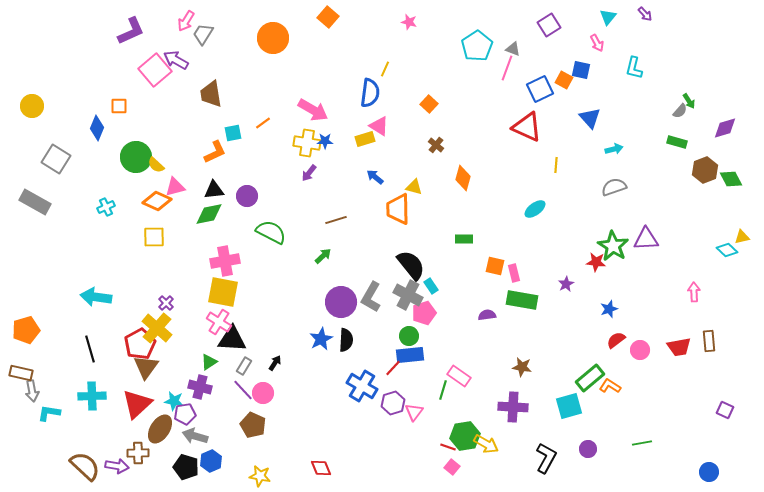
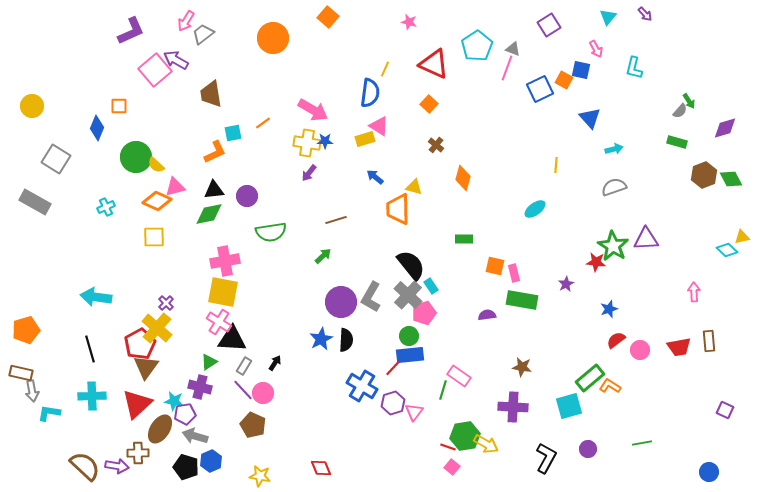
gray trapezoid at (203, 34): rotated 20 degrees clockwise
pink arrow at (597, 43): moved 1 px left, 6 px down
red triangle at (527, 127): moved 93 px left, 63 px up
brown hexagon at (705, 170): moved 1 px left, 5 px down
green semicircle at (271, 232): rotated 144 degrees clockwise
gray cross at (408, 295): rotated 16 degrees clockwise
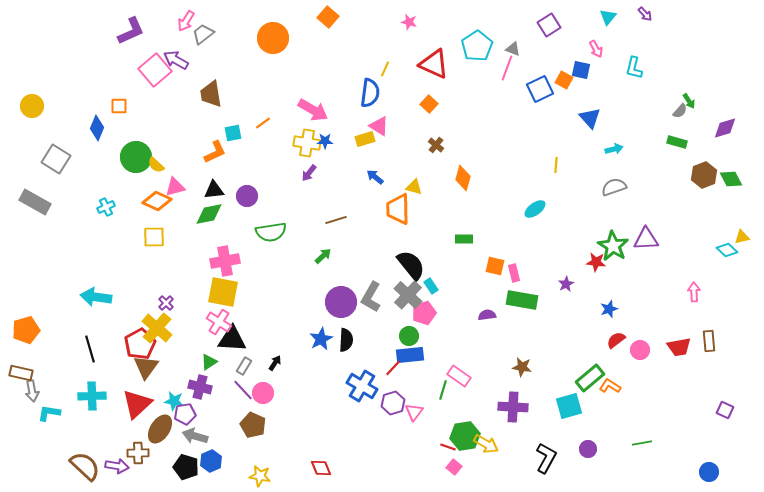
pink square at (452, 467): moved 2 px right
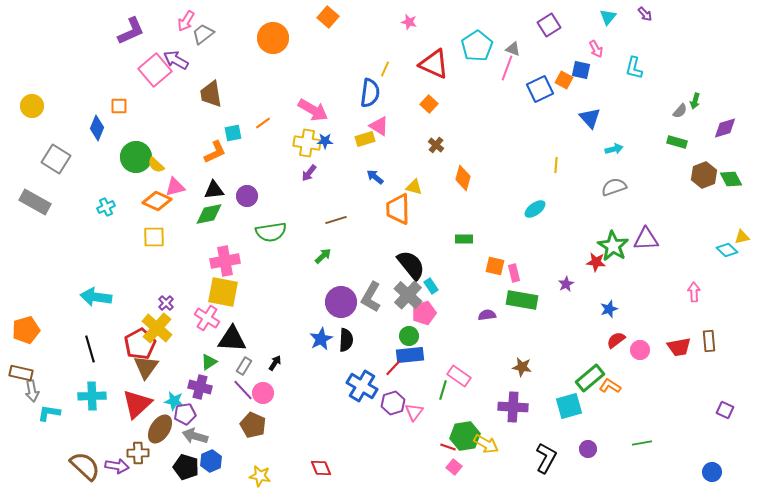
green arrow at (689, 101): moved 6 px right; rotated 49 degrees clockwise
pink cross at (219, 322): moved 12 px left, 4 px up
blue circle at (709, 472): moved 3 px right
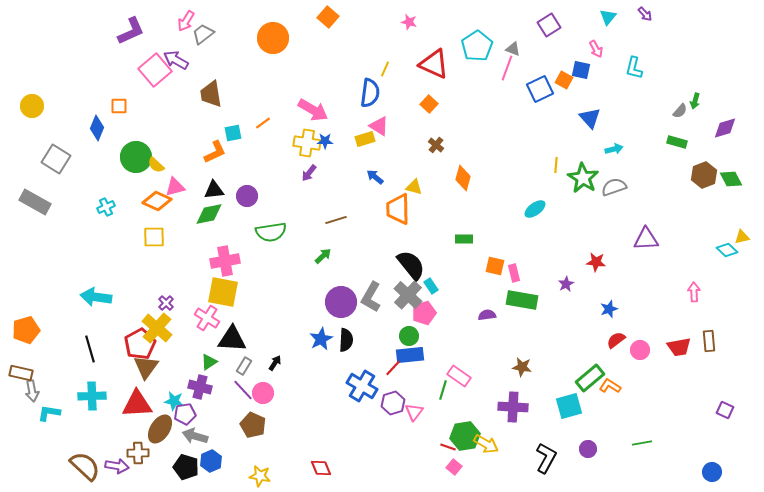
green star at (613, 246): moved 30 px left, 68 px up
red triangle at (137, 404): rotated 40 degrees clockwise
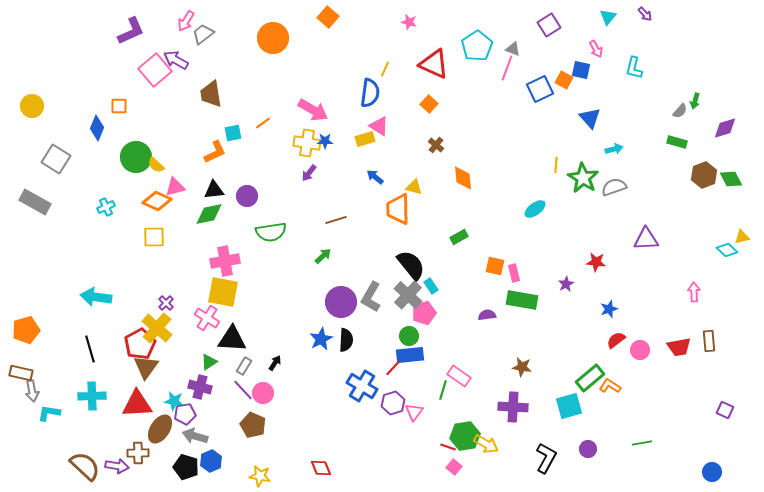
orange diamond at (463, 178): rotated 20 degrees counterclockwise
green rectangle at (464, 239): moved 5 px left, 2 px up; rotated 30 degrees counterclockwise
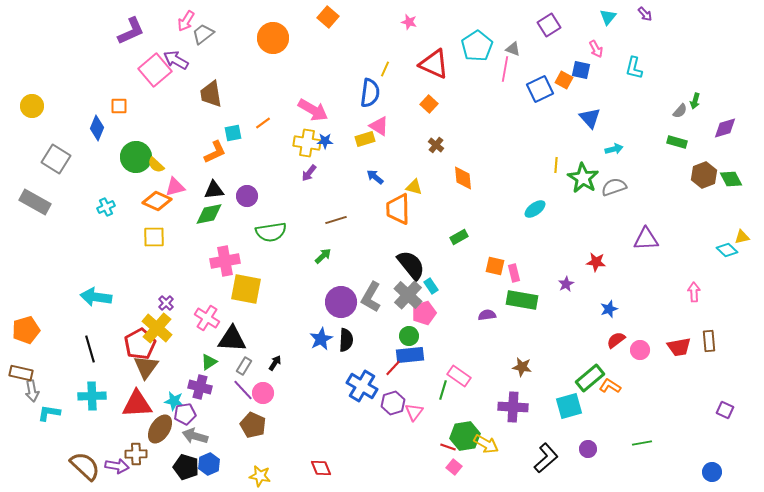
pink line at (507, 68): moved 2 px left, 1 px down; rotated 10 degrees counterclockwise
yellow square at (223, 292): moved 23 px right, 3 px up
brown cross at (138, 453): moved 2 px left, 1 px down
black L-shape at (546, 458): rotated 20 degrees clockwise
blue hexagon at (211, 461): moved 2 px left, 3 px down
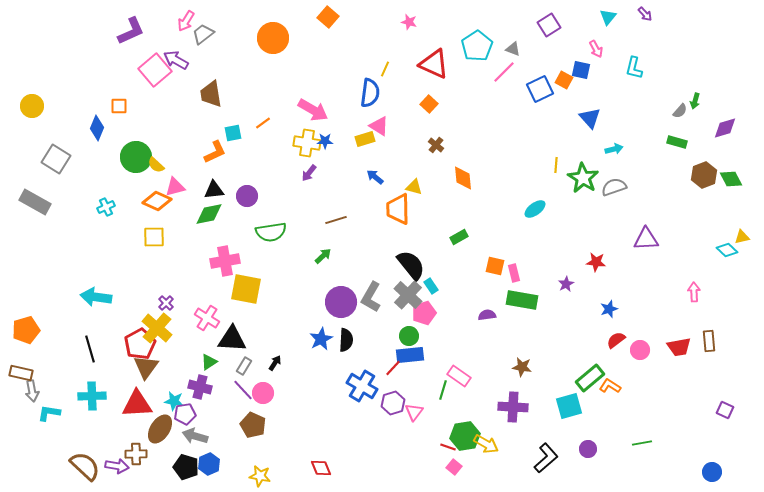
pink line at (505, 69): moved 1 px left, 3 px down; rotated 35 degrees clockwise
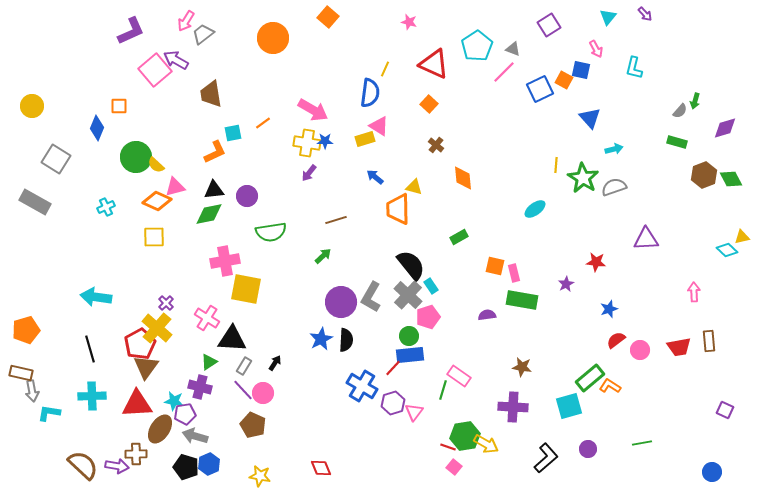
pink pentagon at (424, 313): moved 4 px right, 4 px down
brown semicircle at (85, 466): moved 2 px left, 1 px up
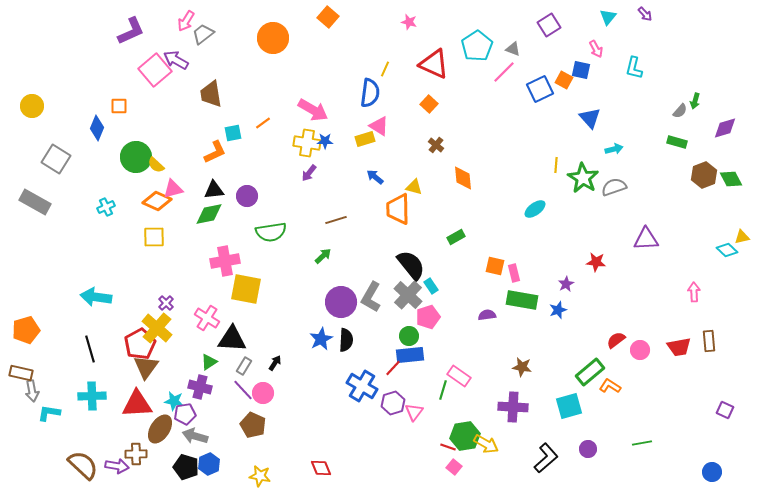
pink triangle at (175, 187): moved 2 px left, 2 px down
green rectangle at (459, 237): moved 3 px left
blue star at (609, 309): moved 51 px left, 1 px down
green rectangle at (590, 378): moved 6 px up
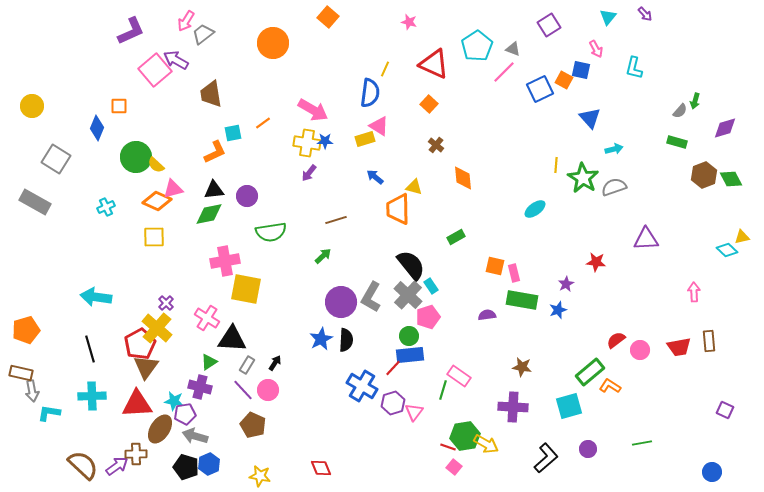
orange circle at (273, 38): moved 5 px down
gray rectangle at (244, 366): moved 3 px right, 1 px up
pink circle at (263, 393): moved 5 px right, 3 px up
purple arrow at (117, 466): rotated 45 degrees counterclockwise
